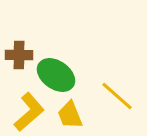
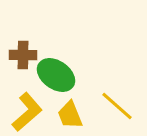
brown cross: moved 4 px right
yellow line: moved 10 px down
yellow L-shape: moved 2 px left
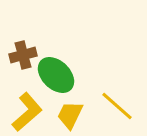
brown cross: rotated 16 degrees counterclockwise
green ellipse: rotated 9 degrees clockwise
yellow trapezoid: rotated 48 degrees clockwise
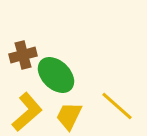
yellow trapezoid: moved 1 px left, 1 px down
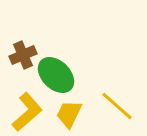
brown cross: rotated 8 degrees counterclockwise
yellow trapezoid: moved 2 px up
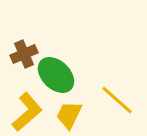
brown cross: moved 1 px right, 1 px up
yellow line: moved 6 px up
yellow trapezoid: moved 1 px down
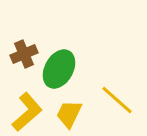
green ellipse: moved 3 px right, 6 px up; rotated 75 degrees clockwise
yellow trapezoid: moved 1 px up
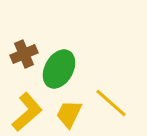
yellow line: moved 6 px left, 3 px down
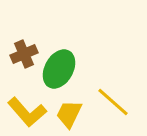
yellow line: moved 2 px right, 1 px up
yellow L-shape: rotated 90 degrees clockwise
